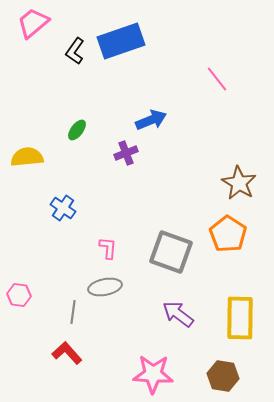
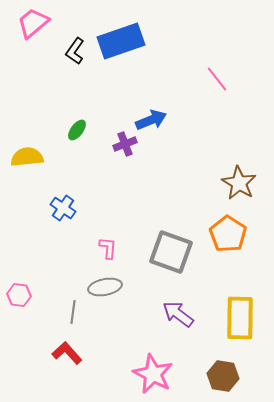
purple cross: moved 1 px left, 9 px up
pink star: rotated 24 degrees clockwise
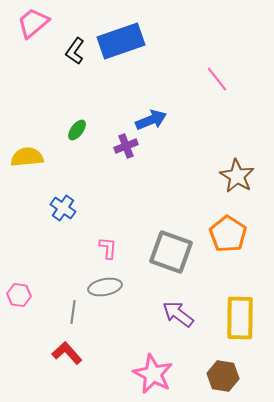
purple cross: moved 1 px right, 2 px down
brown star: moved 2 px left, 7 px up
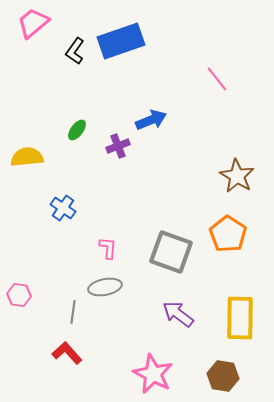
purple cross: moved 8 px left
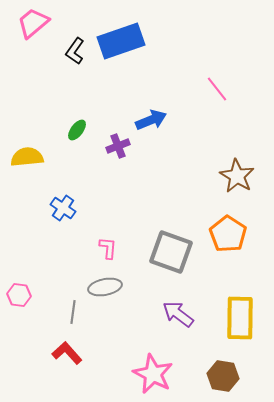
pink line: moved 10 px down
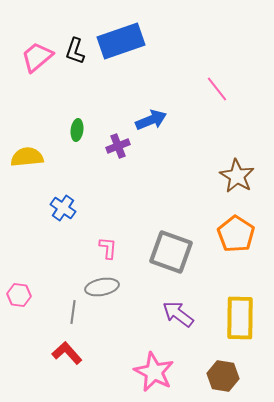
pink trapezoid: moved 4 px right, 34 px down
black L-shape: rotated 16 degrees counterclockwise
green ellipse: rotated 30 degrees counterclockwise
orange pentagon: moved 8 px right
gray ellipse: moved 3 px left
pink star: moved 1 px right, 2 px up
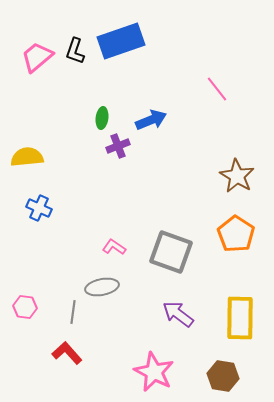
green ellipse: moved 25 px right, 12 px up
blue cross: moved 24 px left; rotated 10 degrees counterclockwise
pink L-shape: moved 6 px right, 1 px up; rotated 60 degrees counterclockwise
pink hexagon: moved 6 px right, 12 px down
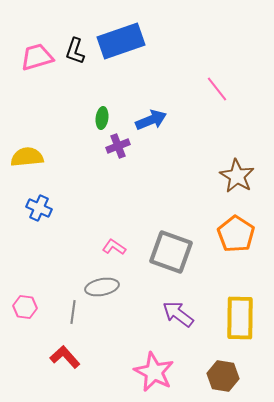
pink trapezoid: rotated 24 degrees clockwise
red L-shape: moved 2 px left, 4 px down
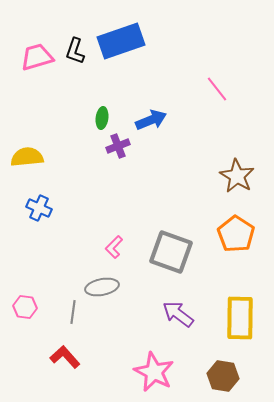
pink L-shape: rotated 80 degrees counterclockwise
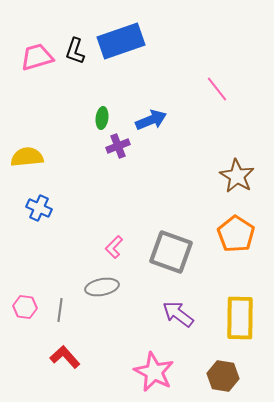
gray line: moved 13 px left, 2 px up
